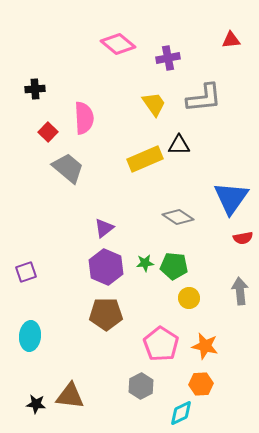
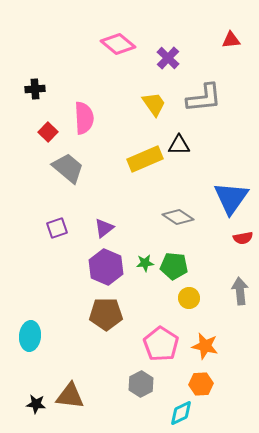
purple cross: rotated 35 degrees counterclockwise
purple square: moved 31 px right, 44 px up
gray hexagon: moved 2 px up
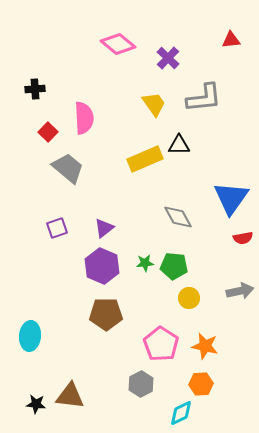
gray diamond: rotated 28 degrees clockwise
purple hexagon: moved 4 px left, 1 px up
gray arrow: rotated 84 degrees clockwise
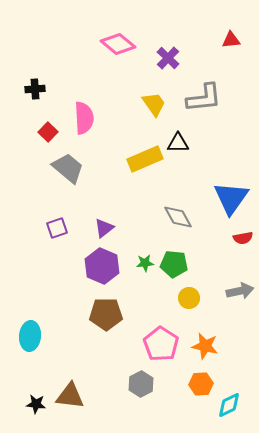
black triangle: moved 1 px left, 2 px up
green pentagon: moved 2 px up
cyan diamond: moved 48 px right, 8 px up
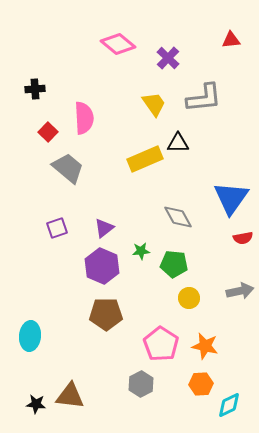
green star: moved 4 px left, 12 px up
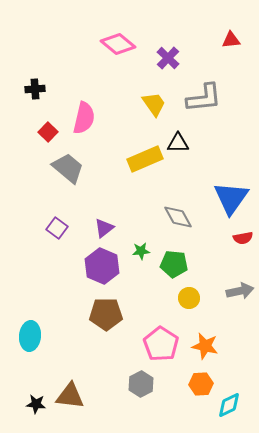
pink semicircle: rotated 16 degrees clockwise
purple square: rotated 35 degrees counterclockwise
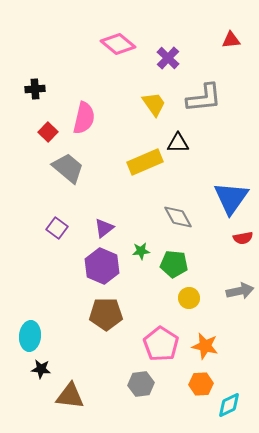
yellow rectangle: moved 3 px down
gray hexagon: rotated 20 degrees clockwise
black star: moved 5 px right, 35 px up
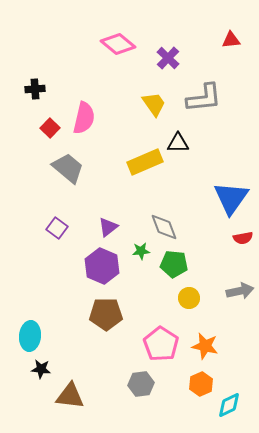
red square: moved 2 px right, 4 px up
gray diamond: moved 14 px left, 10 px down; rotated 8 degrees clockwise
purple triangle: moved 4 px right, 1 px up
orange hexagon: rotated 20 degrees counterclockwise
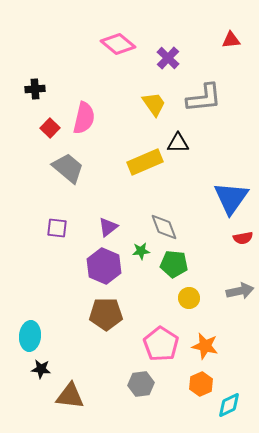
purple square: rotated 30 degrees counterclockwise
purple hexagon: moved 2 px right
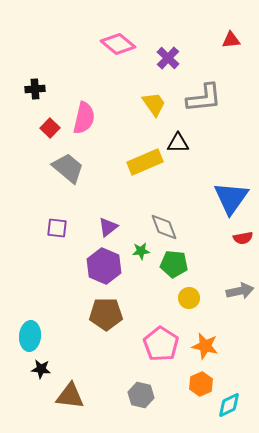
gray hexagon: moved 11 px down; rotated 20 degrees clockwise
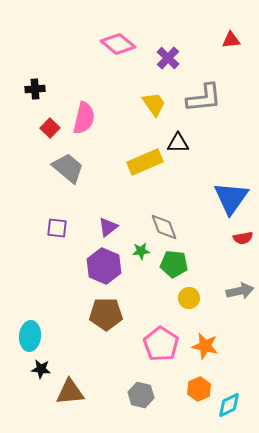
orange hexagon: moved 2 px left, 5 px down
brown triangle: moved 4 px up; rotated 12 degrees counterclockwise
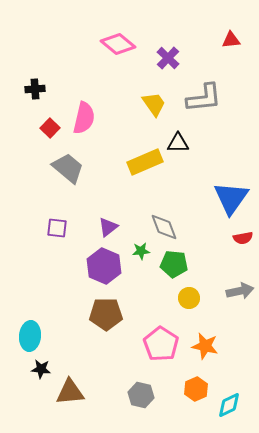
orange hexagon: moved 3 px left
